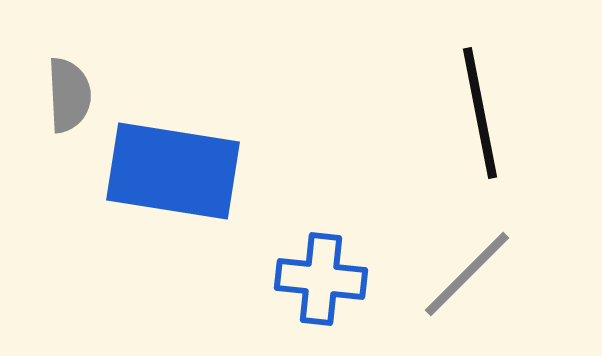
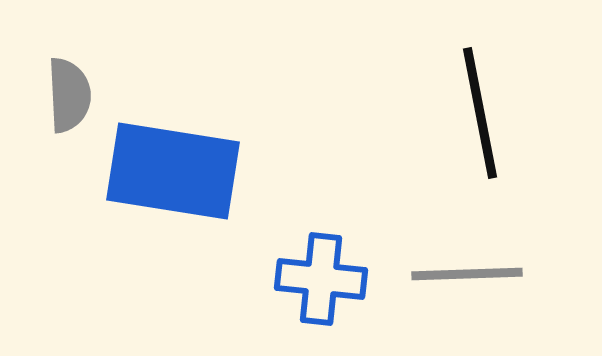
gray line: rotated 43 degrees clockwise
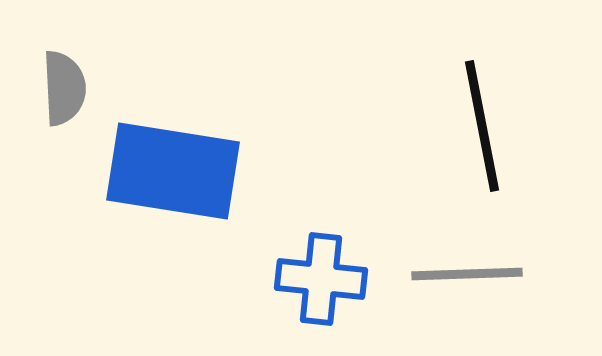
gray semicircle: moved 5 px left, 7 px up
black line: moved 2 px right, 13 px down
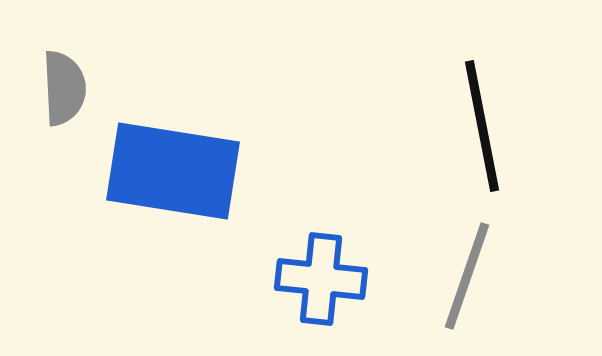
gray line: moved 2 px down; rotated 69 degrees counterclockwise
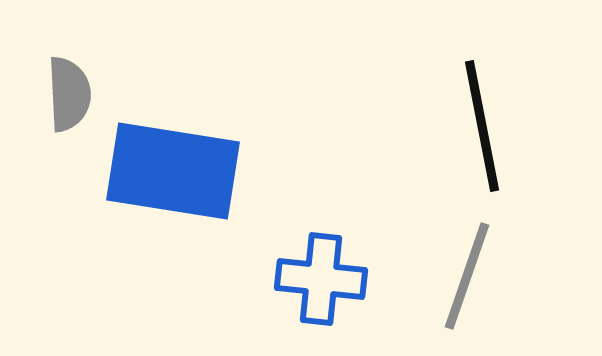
gray semicircle: moved 5 px right, 6 px down
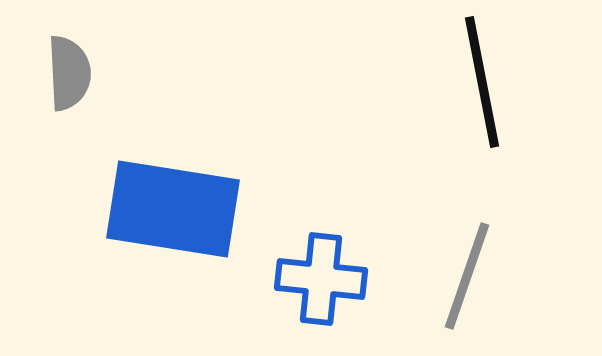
gray semicircle: moved 21 px up
black line: moved 44 px up
blue rectangle: moved 38 px down
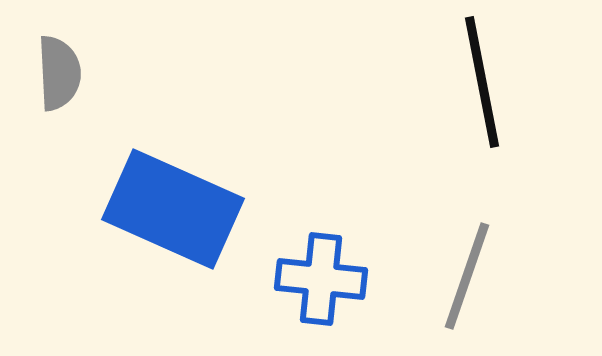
gray semicircle: moved 10 px left
blue rectangle: rotated 15 degrees clockwise
